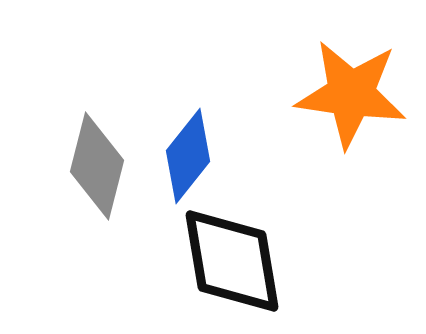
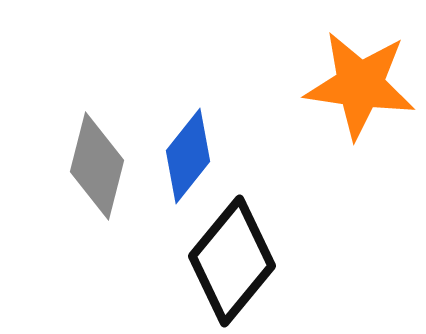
orange star: moved 9 px right, 9 px up
black diamond: rotated 49 degrees clockwise
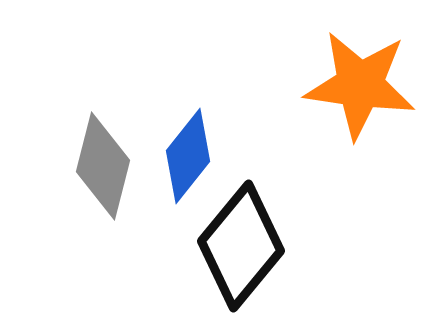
gray diamond: moved 6 px right
black diamond: moved 9 px right, 15 px up
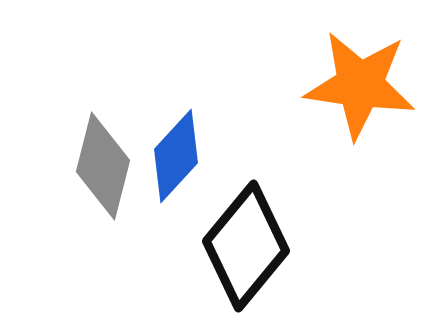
blue diamond: moved 12 px left; rotated 4 degrees clockwise
black diamond: moved 5 px right
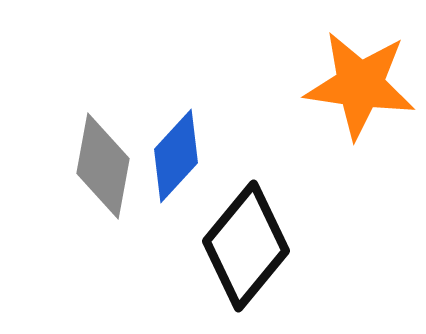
gray diamond: rotated 4 degrees counterclockwise
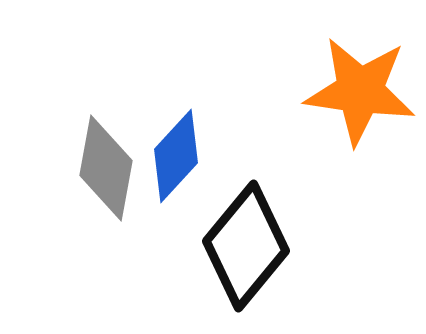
orange star: moved 6 px down
gray diamond: moved 3 px right, 2 px down
